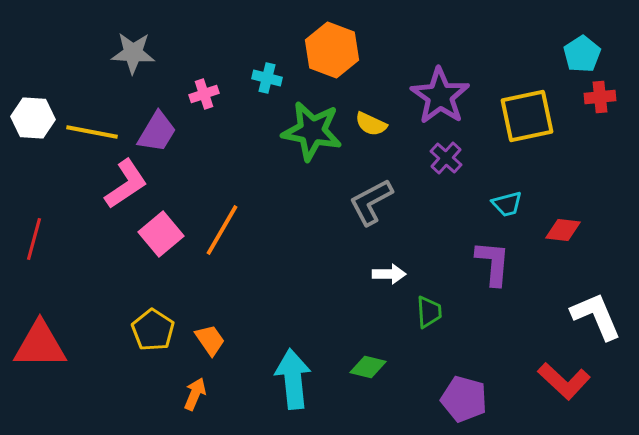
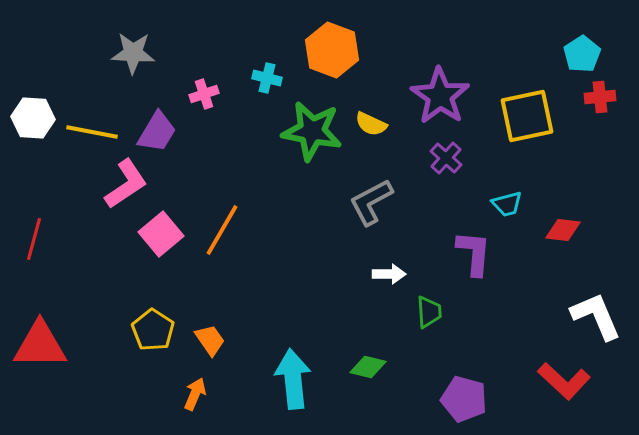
purple L-shape: moved 19 px left, 10 px up
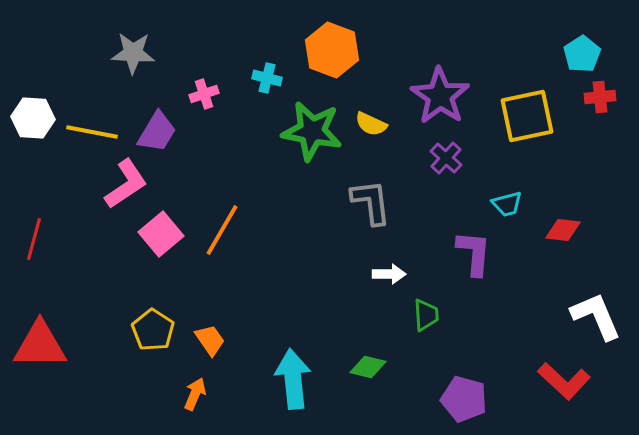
gray L-shape: rotated 111 degrees clockwise
green trapezoid: moved 3 px left, 3 px down
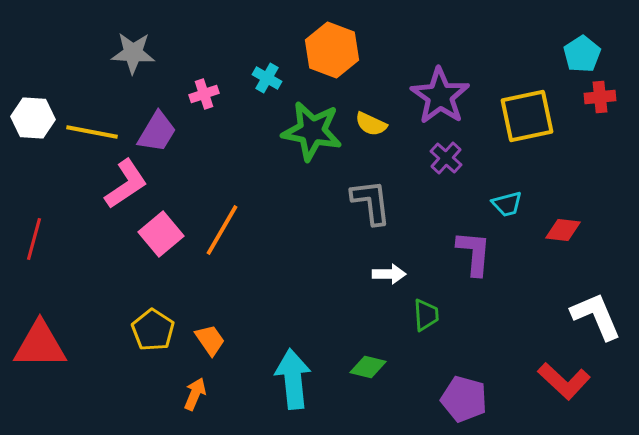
cyan cross: rotated 16 degrees clockwise
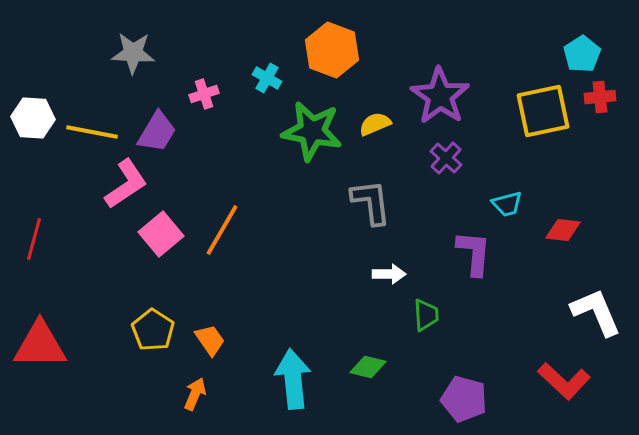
yellow square: moved 16 px right, 5 px up
yellow semicircle: moved 4 px right; rotated 132 degrees clockwise
white L-shape: moved 4 px up
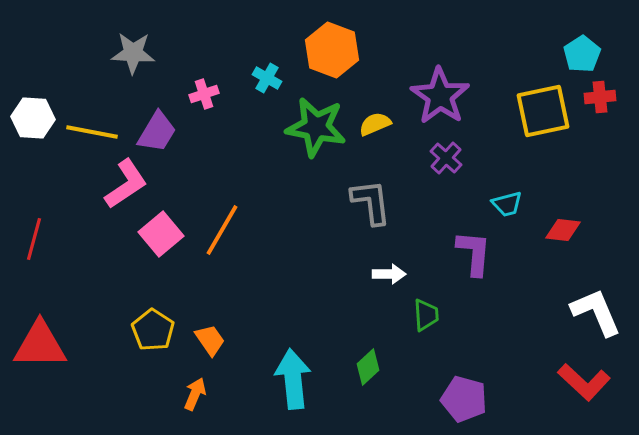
green star: moved 4 px right, 4 px up
green diamond: rotated 57 degrees counterclockwise
red L-shape: moved 20 px right, 1 px down
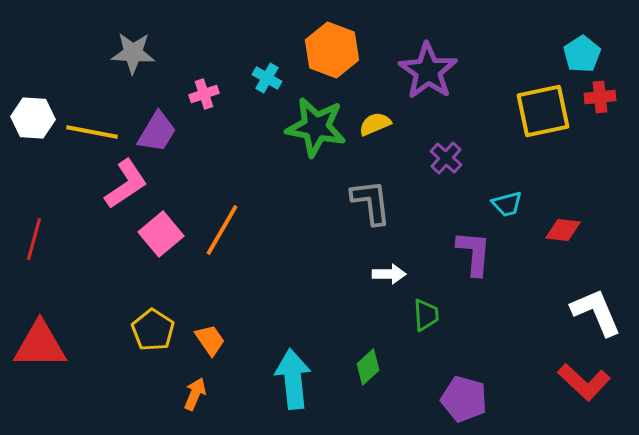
purple star: moved 12 px left, 25 px up
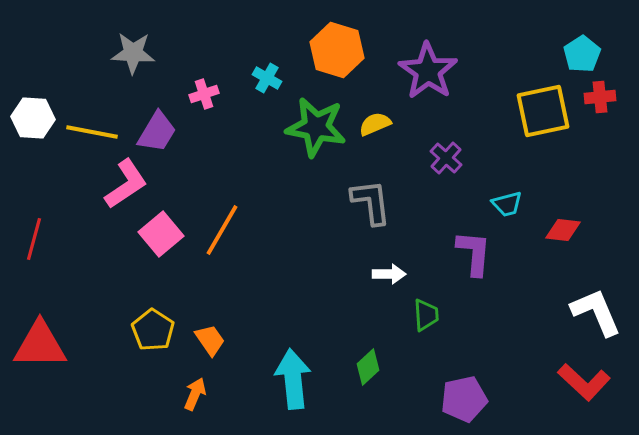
orange hexagon: moved 5 px right; rotated 4 degrees counterclockwise
purple pentagon: rotated 27 degrees counterclockwise
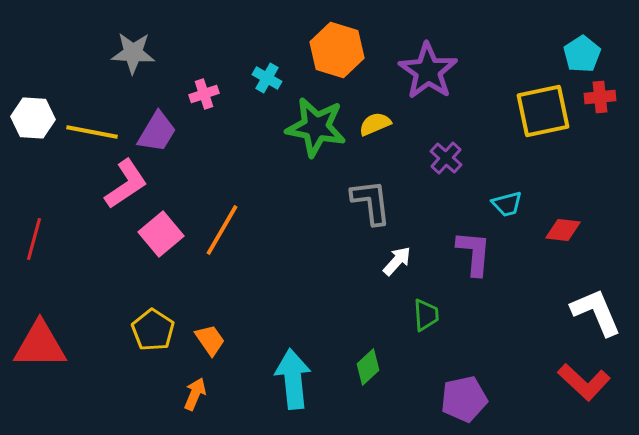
white arrow: moved 8 px right, 13 px up; rotated 48 degrees counterclockwise
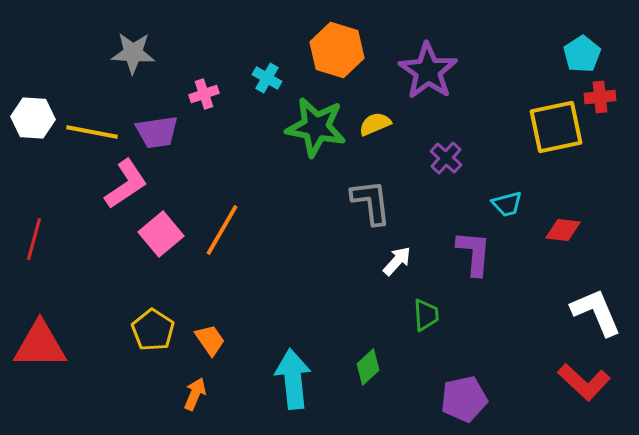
yellow square: moved 13 px right, 16 px down
purple trapezoid: rotated 51 degrees clockwise
